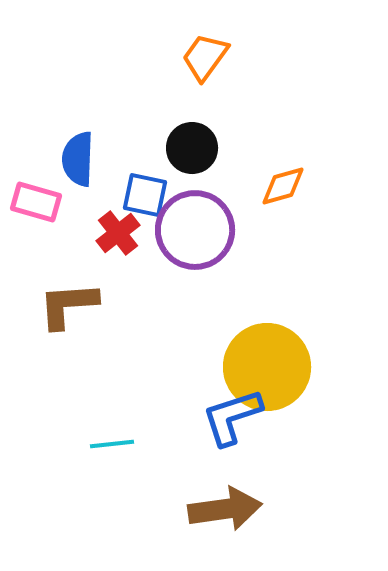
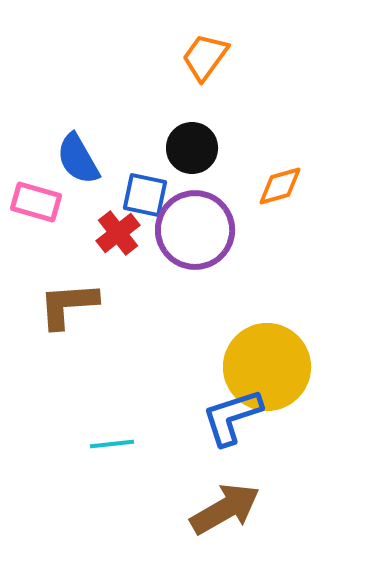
blue semicircle: rotated 32 degrees counterclockwise
orange diamond: moved 3 px left
brown arrow: rotated 22 degrees counterclockwise
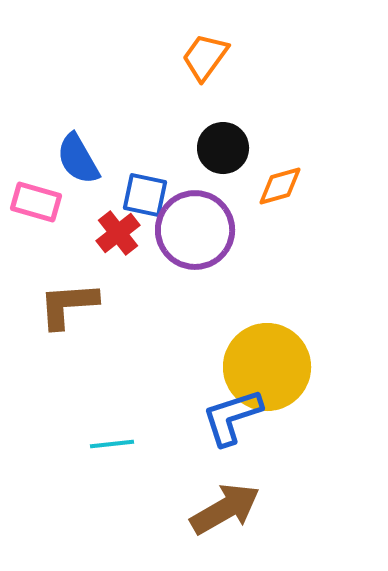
black circle: moved 31 px right
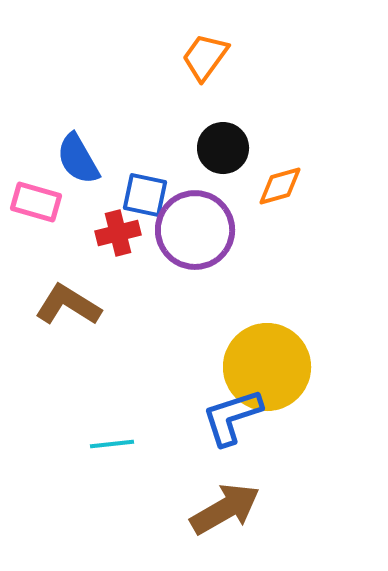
red cross: rotated 24 degrees clockwise
brown L-shape: rotated 36 degrees clockwise
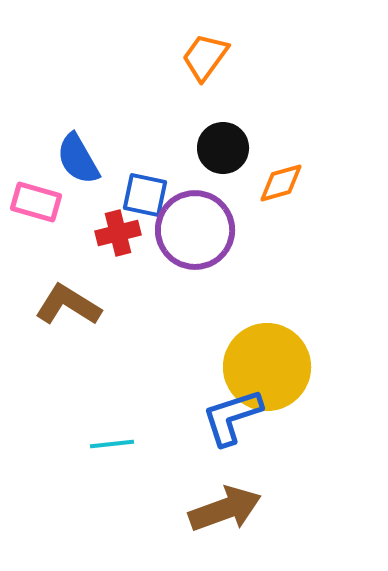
orange diamond: moved 1 px right, 3 px up
brown arrow: rotated 10 degrees clockwise
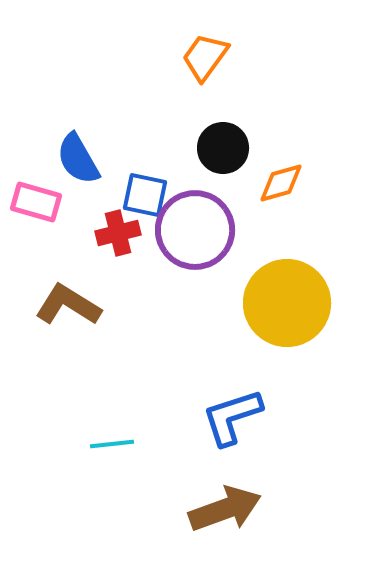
yellow circle: moved 20 px right, 64 px up
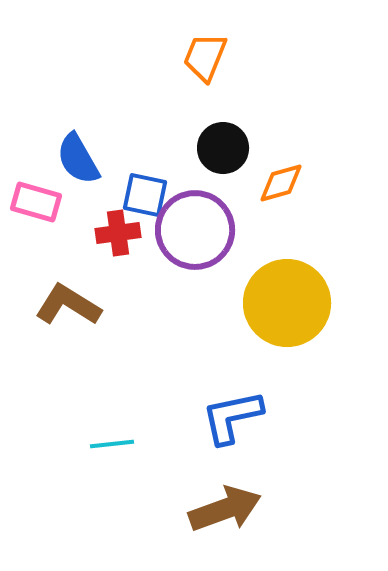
orange trapezoid: rotated 14 degrees counterclockwise
red cross: rotated 6 degrees clockwise
blue L-shape: rotated 6 degrees clockwise
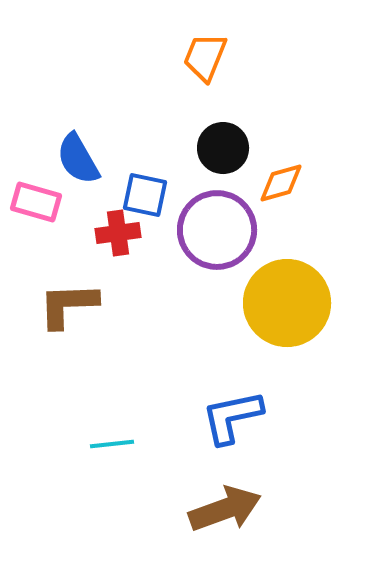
purple circle: moved 22 px right
brown L-shape: rotated 34 degrees counterclockwise
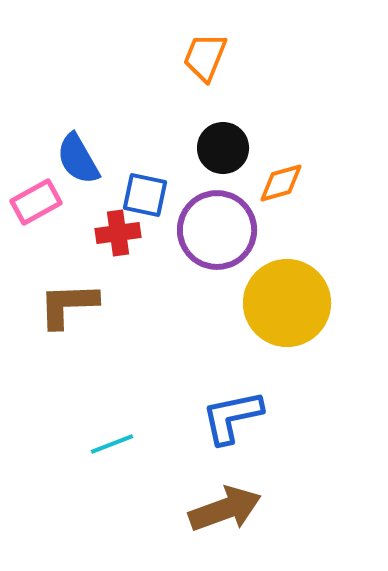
pink rectangle: rotated 45 degrees counterclockwise
cyan line: rotated 15 degrees counterclockwise
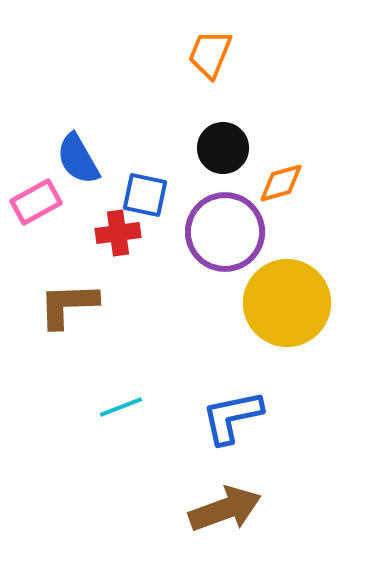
orange trapezoid: moved 5 px right, 3 px up
purple circle: moved 8 px right, 2 px down
cyan line: moved 9 px right, 37 px up
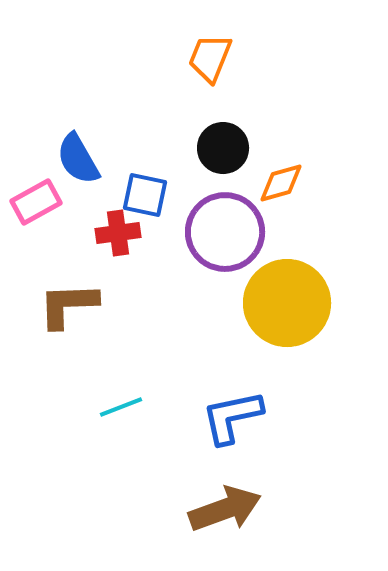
orange trapezoid: moved 4 px down
